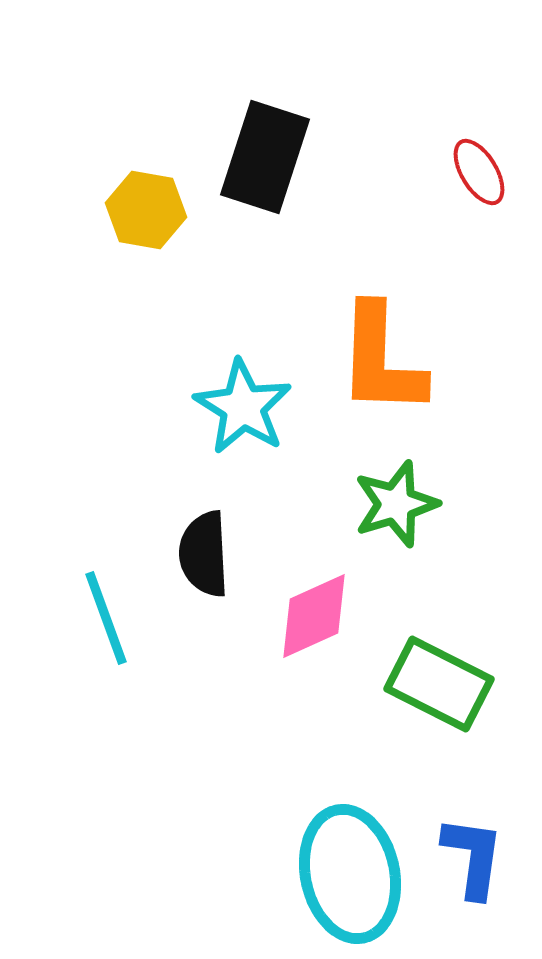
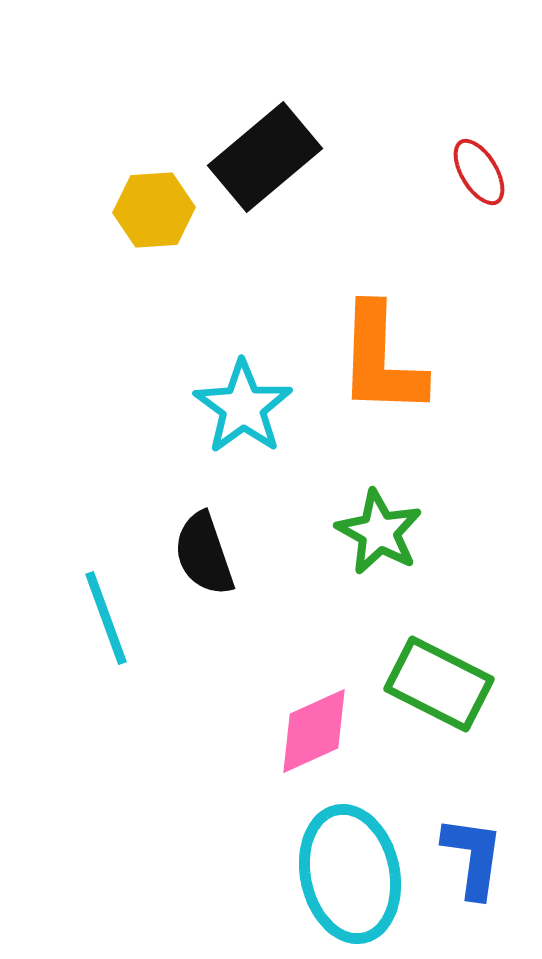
black rectangle: rotated 32 degrees clockwise
yellow hexagon: moved 8 px right; rotated 14 degrees counterclockwise
cyan star: rotated 4 degrees clockwise
green star: moved 17 px left, 28 px down; rotated 26 degrees counterclockwise
black semicircle: rotated 16 degrees counterclockwise
pink diamond: moved 115 px down
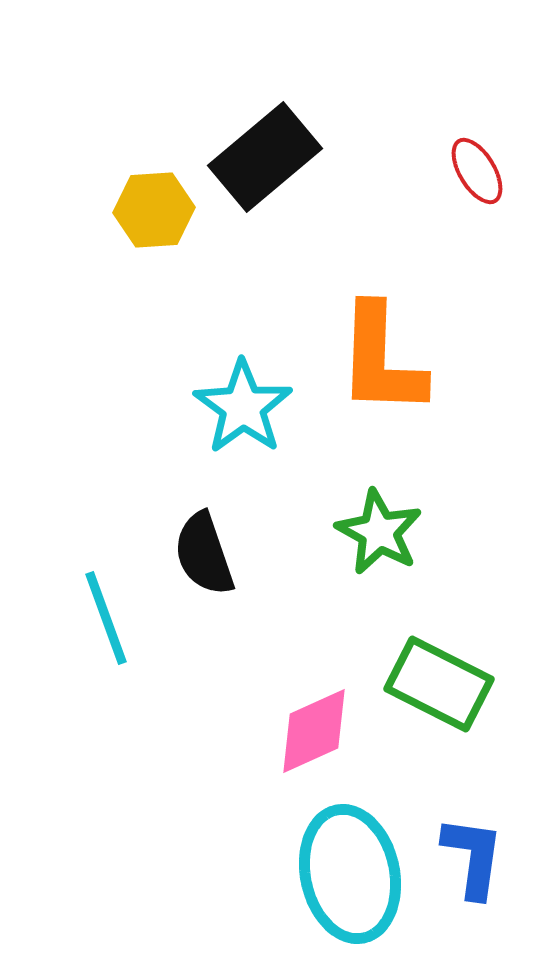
red ellipse: moved 2 px left, 1 px up
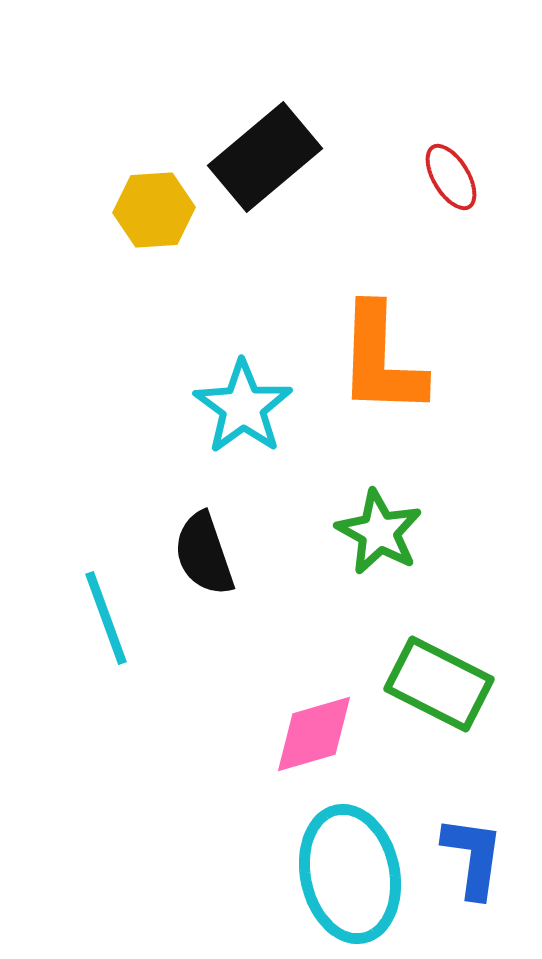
red ellipse: moved 26 px left, 6 px down
pink diamond: moved 3 px down; rotated 8 degrees clockwise
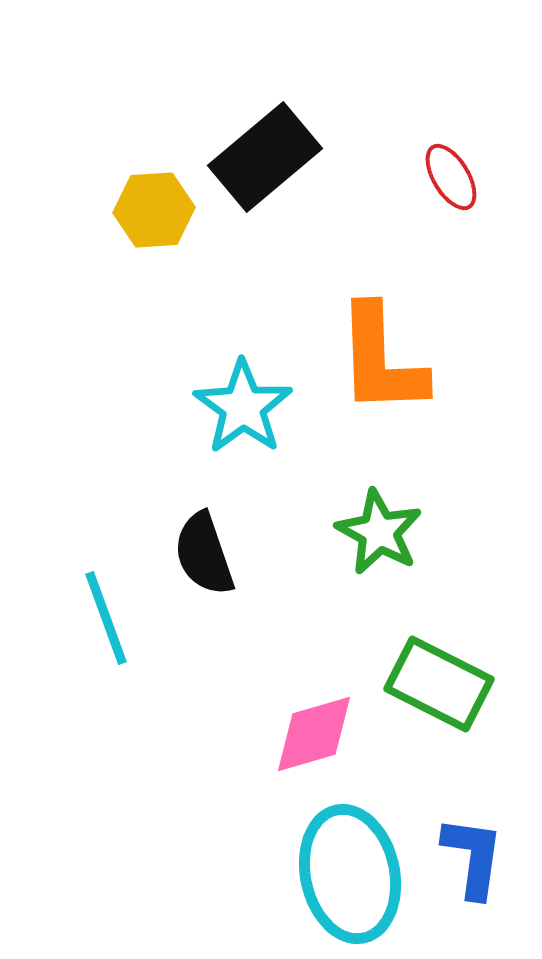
orange L-shape: rotated 4 degrees counterclockwise
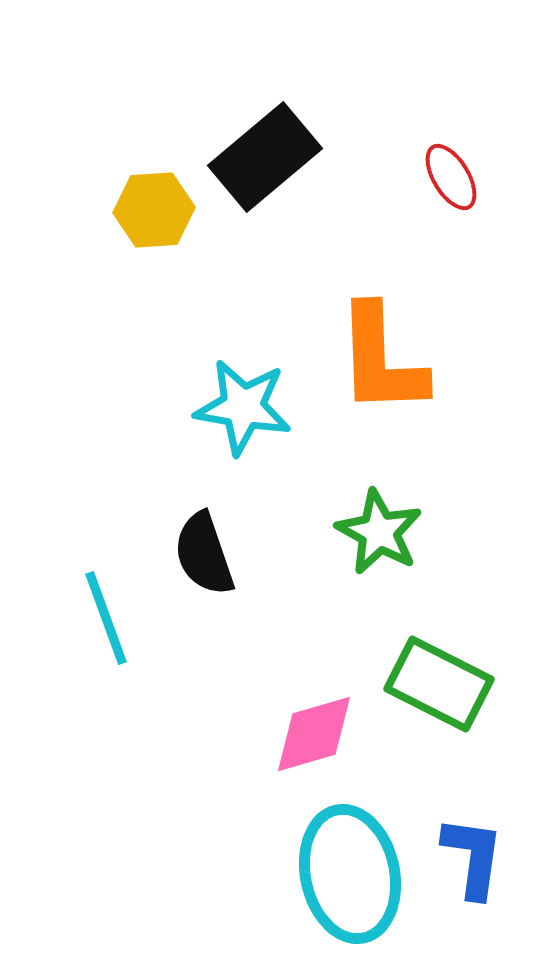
cyan star: rotated 26 degrees counterclockwise
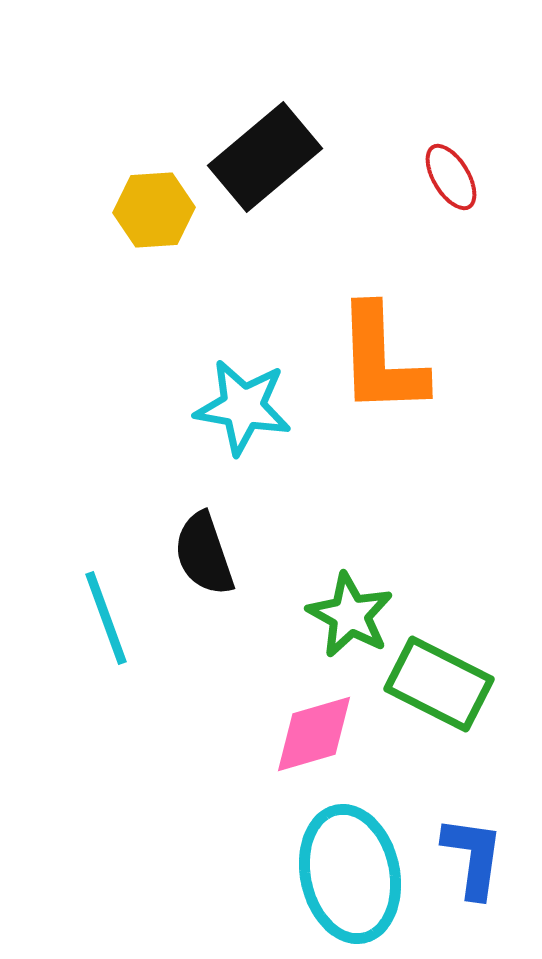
green star: moved 29 px left, 83 px down
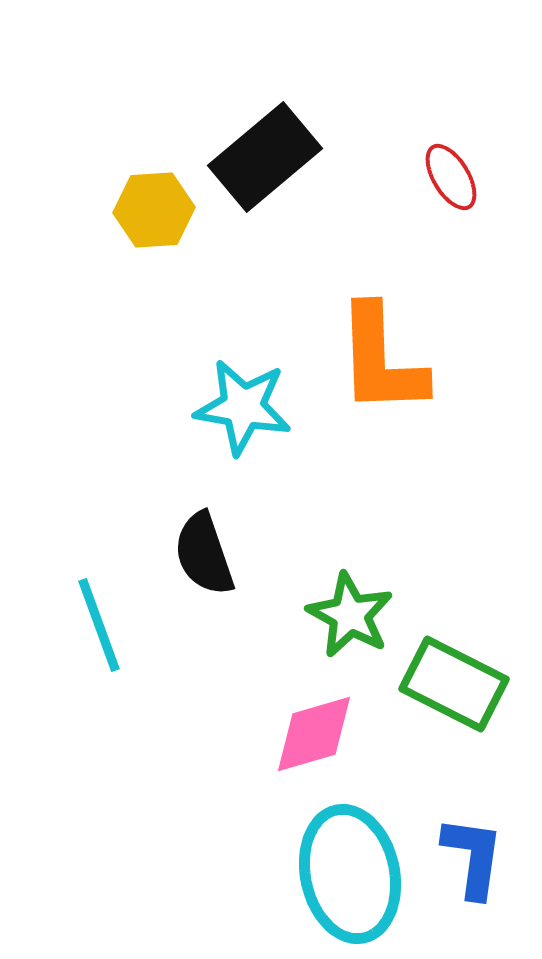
cyan line: moved 7 px left, 7 px down
green rectangle: moved 15 px right
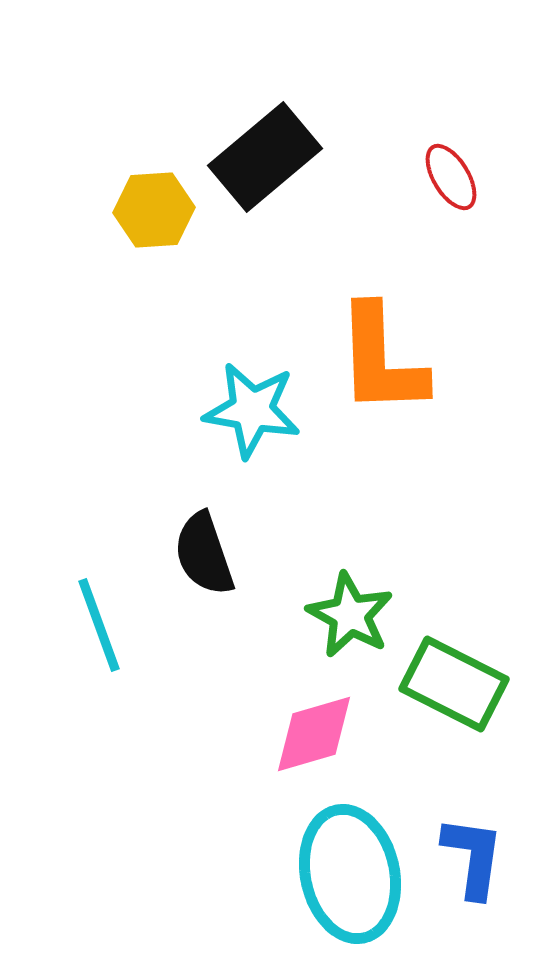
cyan star: moved 9 px right, 3 px down
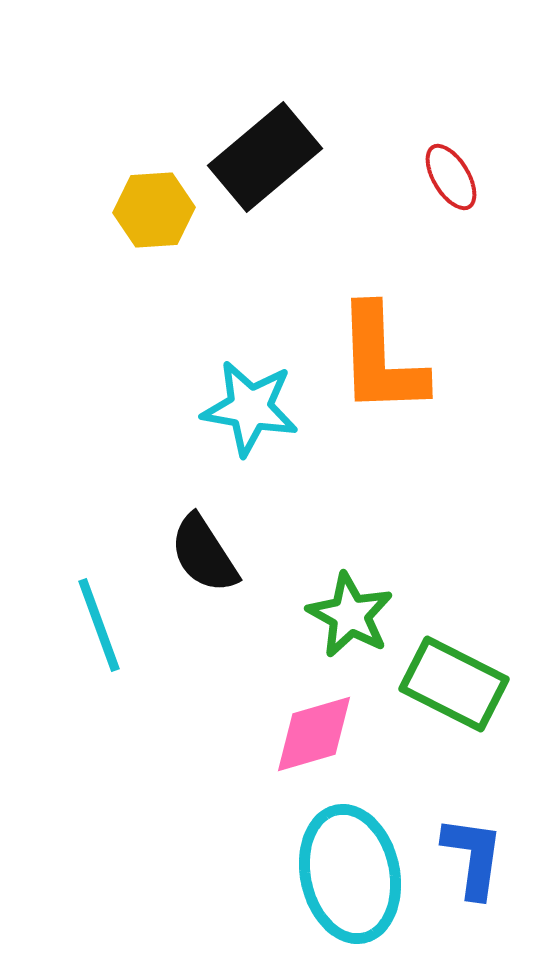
cyan star: moved 2 px left, 2 px up
black semicircle: rotated 14 degrees counterclockwise
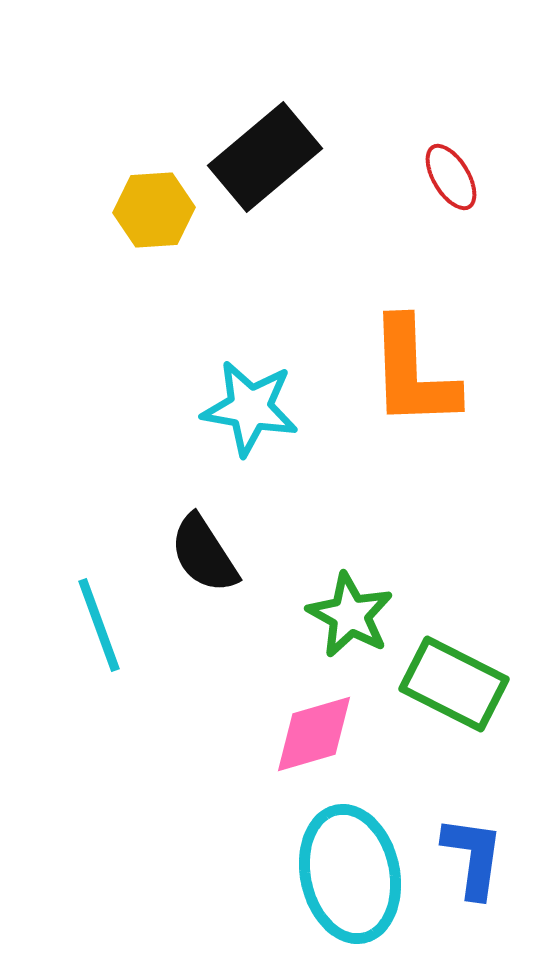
orange L-shape: moved 32 px right, 13 px down
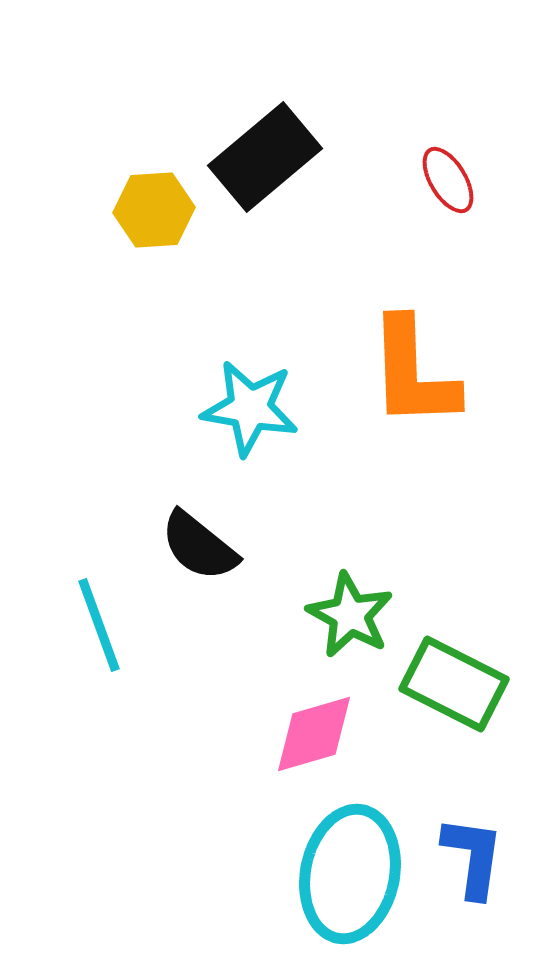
red ellipse: moved 3 px left, 3 px down
black semicircle: moved 5 px left, 8 px up; rotated 18 degrees counterclockwise
cyan ellipse: rotated 23 degrees clockwise
